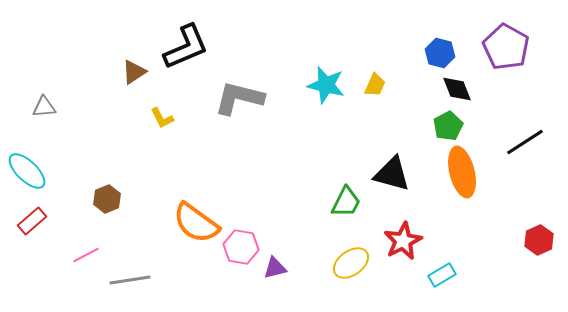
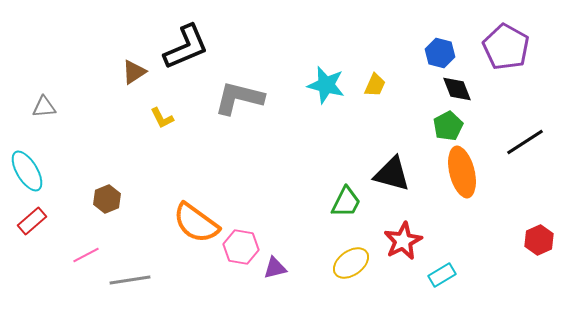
cyan ellipse: rotated 15 degrees clockwise
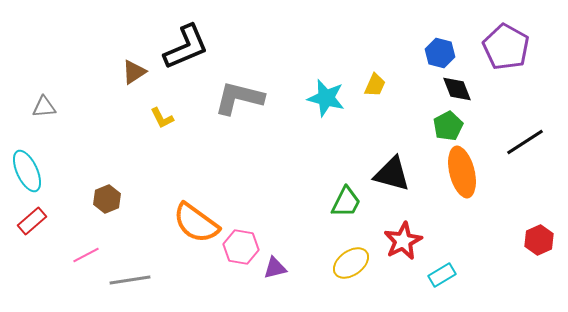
cyan star: moved 13 px down
cyan ellipse: rotated 6 degrees clockwise
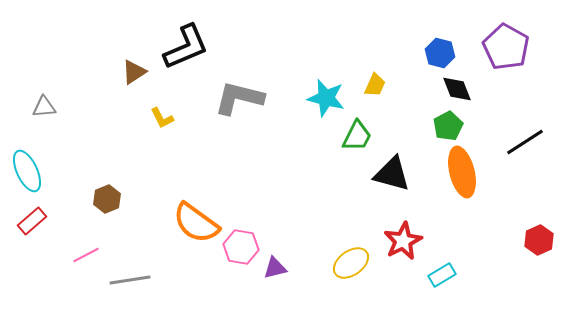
green trapezoid: moved 11 px right, 66 px up
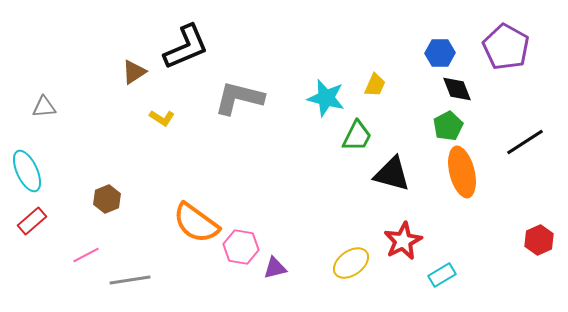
blue hexagon: rotated 16 degrees counterclockwise
yellow L-shape: rotated 30 degrees counterclockwise
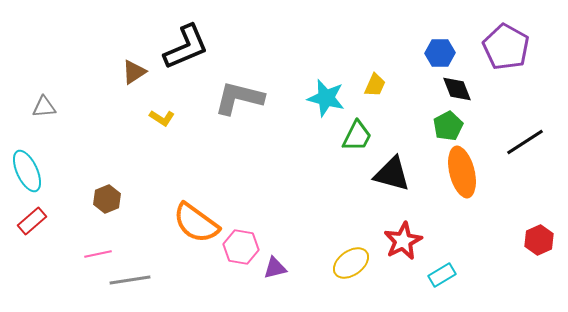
pink line: moved 12 px right, 1 px up; rotated 16 degrees clockwise
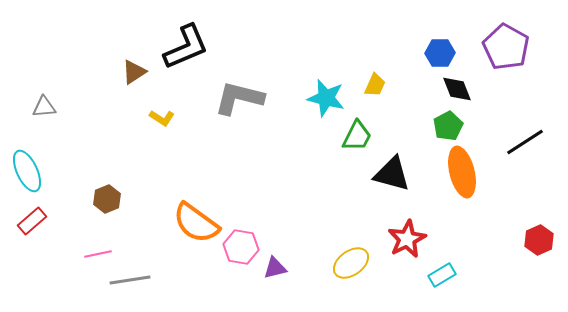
red star: moved 4 px right, 2 px up
